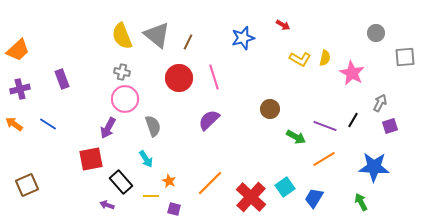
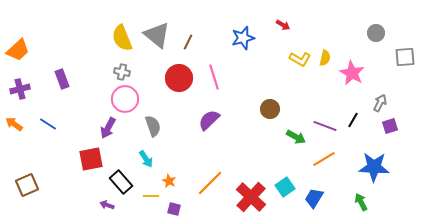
yellow semicircle at (122, 36): moved 2 px down
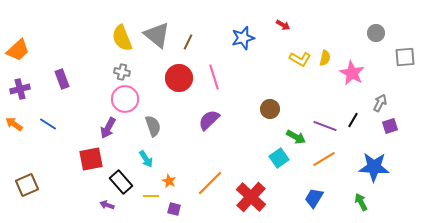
cyan square at (285, 187): moved 6 px left, 29 px up
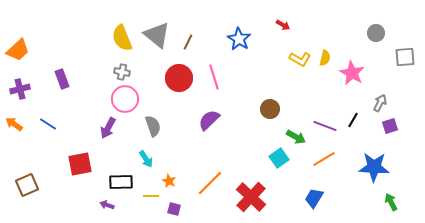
blue star at (243, 38): moved 4 px left, 1 px down; rotated 25 degrees counterclockwise
red square at (91, 159): moved 11 px left, 5 px down
black rectangle at (121, 182): rotated 50 degrees counterclockwise
green arrow at (361, 202): moved 30 px right
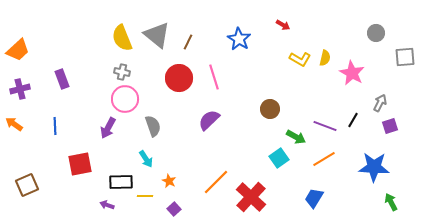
blue line at (48, 124): moved 7 px right, 2 px down; rotated 54 degrees clockwise
orange line at (210, 183): moved 6 px right, 1 px up
yellow line at (151, 196): moved 6 px left
purple square at (174, 209): rotated 32 degrees clockwise
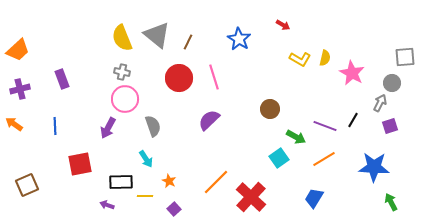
gray circle at (376, 33): moved 16 px right, 50 px down
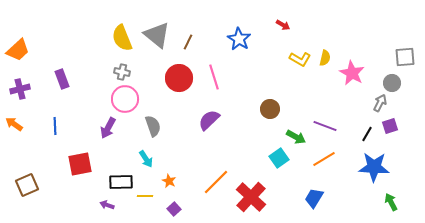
black line at (353, 120): moved 14 px right, 14 px down
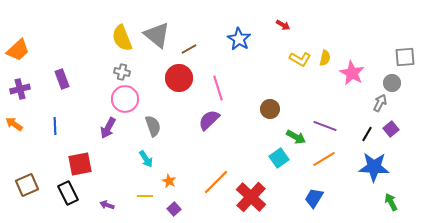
brown line at (188, 42): moved 1 px right, 7 px down; rotated 35 degrees clockwise
pink line at (214, 77): moved 4 px right, 11 px down
purple square at (390, 126): moved 1 px right, 3 px down; rotated 21 degrees counterclockwise
black rectangle at (121, 182): moved 53 px left, 11 px down; rotated 65 degrees clockwise
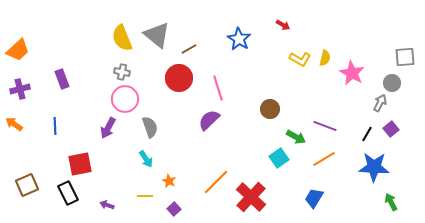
gray semicircle at (153, 126): moved 3 px left, 1 px down
